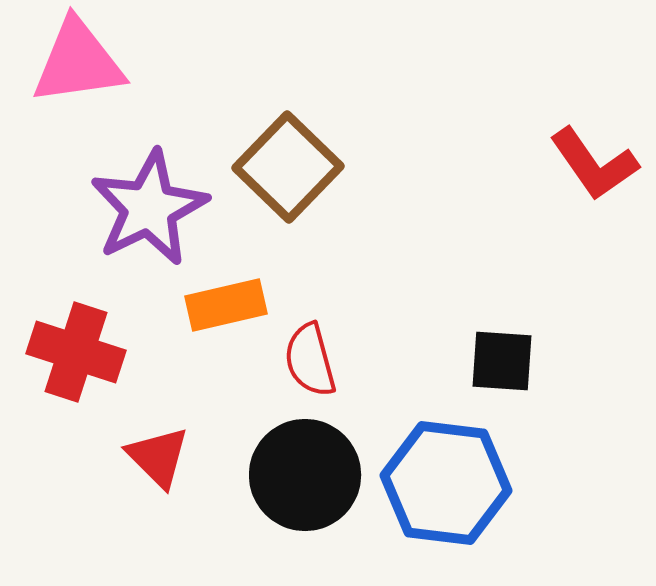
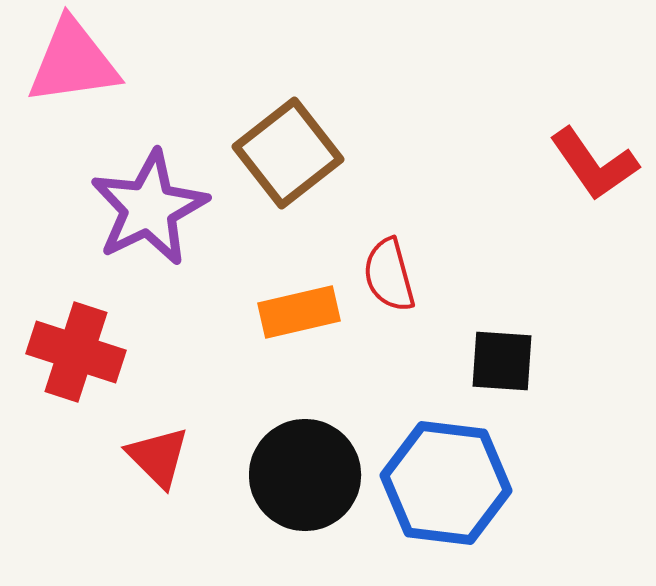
pink triangle: moved 5 px left
brown square: moved 14 px up; rotated 8 degrees clockwise
orange rectangle: moved 73 px right, 7 px down
red semicircle: moved 79 px right, 85 px up
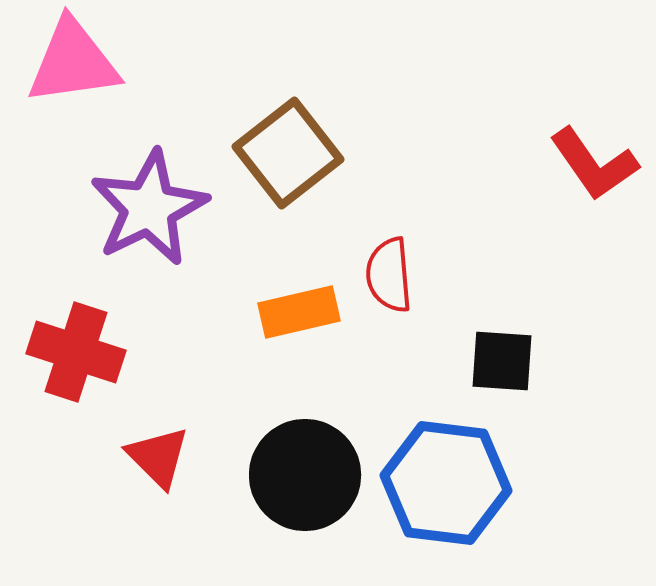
red semicircle: rotated 10 degrees clockwise
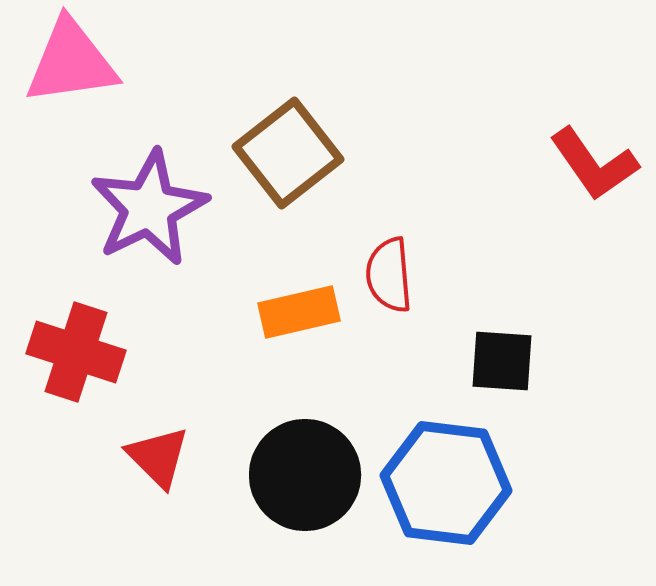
pink triangle: moved 2 px left
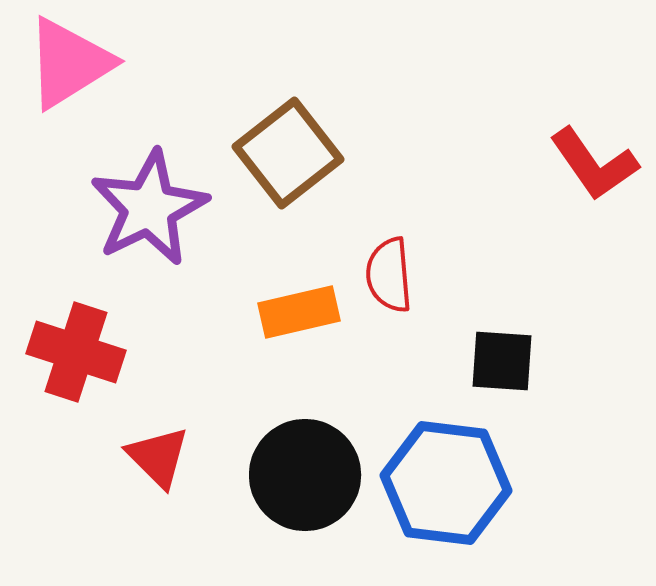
pink triangle: moved 2 px left, 1 px down; rotated 24 degrees counterclockwise
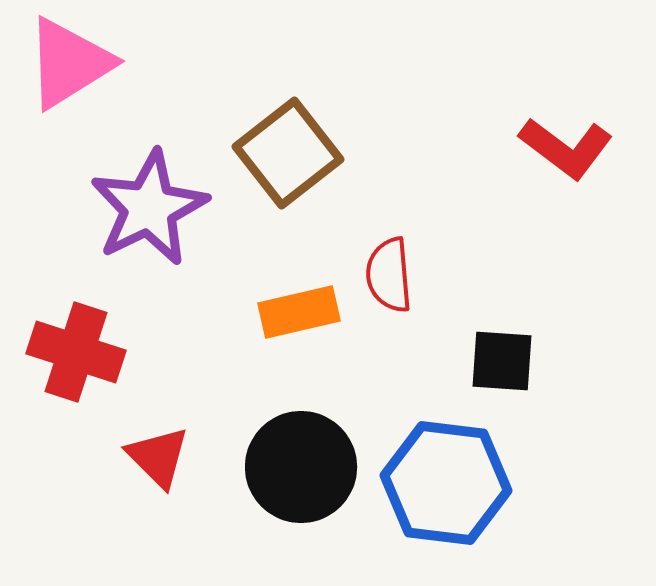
red L-shape: moved 28 px left, 16 px up; rotated 18 degrees counterclockwise
black circle: moved 4 px left, 8 px up
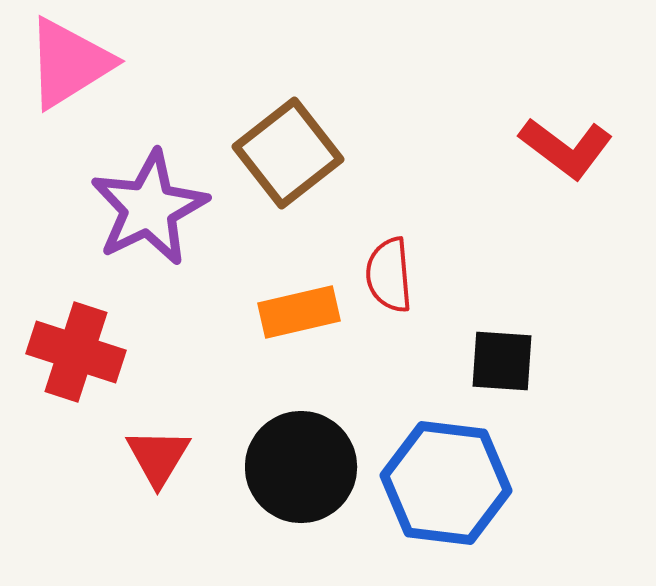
red triangle: rotated 16 degrees clockwise
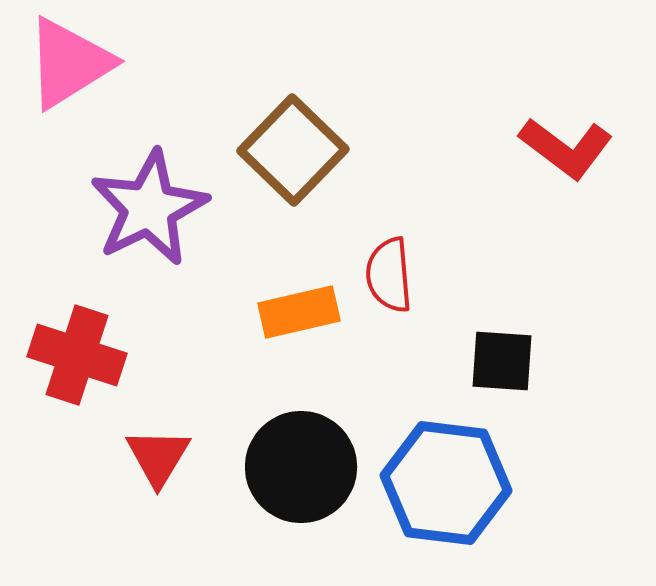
brown square: moved 5 px right, 3 px up; rotated 8 degrees counterclockwise
red cross: moved 1 px right, 3 px down
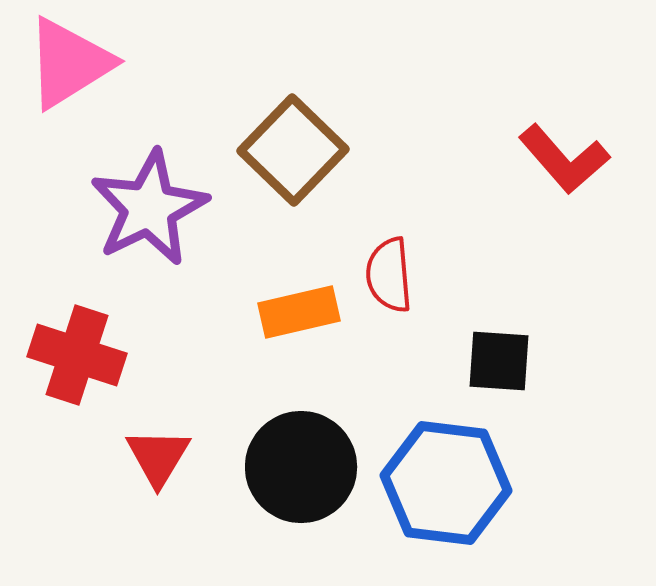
red L-shape: moved 2 px left, 11 px down; rotated 12 degrees clockwise
black square: moved 3 px left
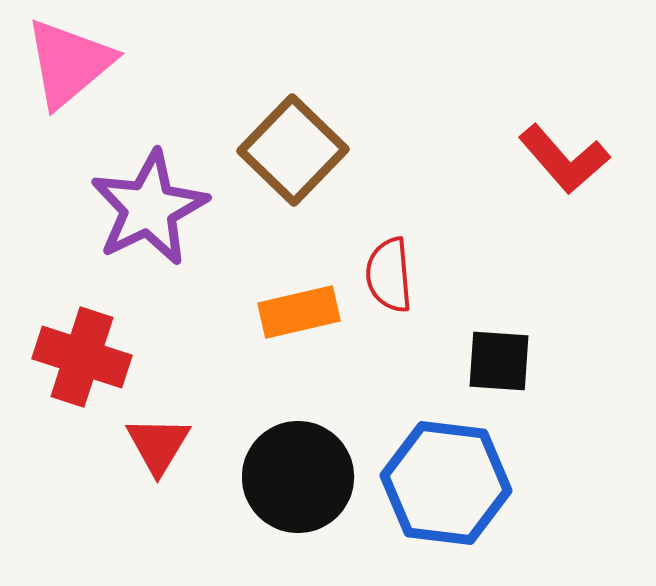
pink triangle: rotated 8 degrees counterclockwise
red cross: moved 5 px right, 2 px down
red triangle: moved 12 px up
black circle: moved 3 px left, 10 px down
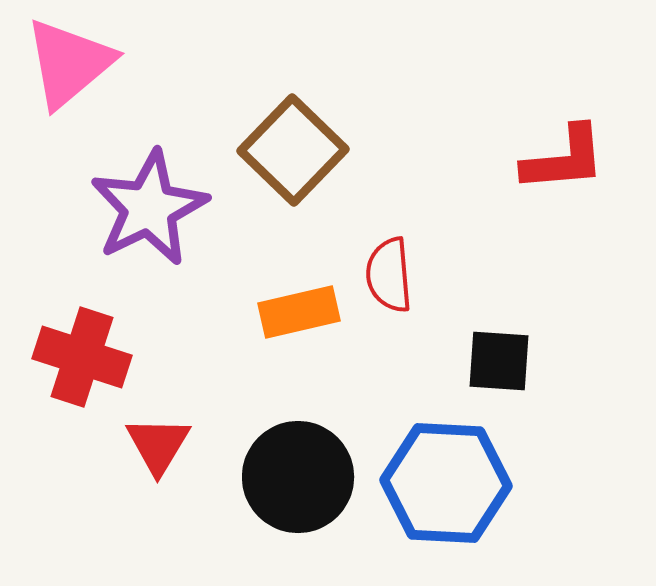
red L-shape: rotated 54 degrees counterclockwise
blue hexagon: rotated 4 degrees counterclockwise
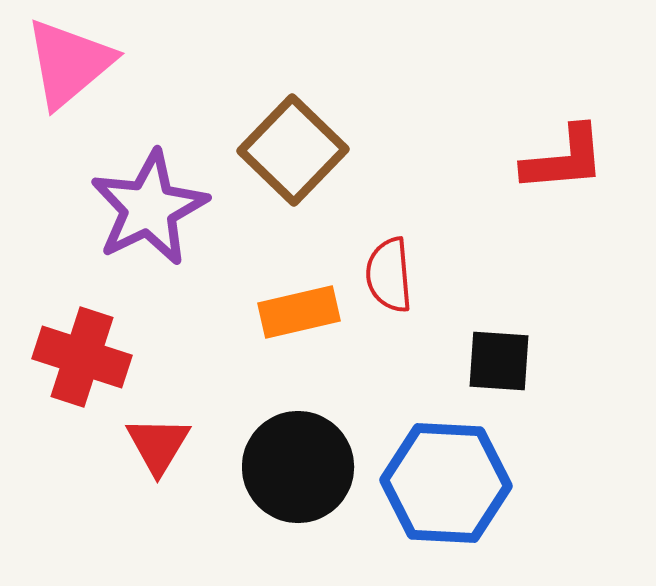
black circle: moved 10 px up
